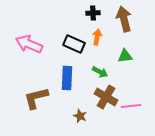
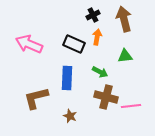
black cross: moved 2 px down; rotated 24 degrees counterclockwise
brown cross: rotated 15 degrees counterclockwise
brown star: moved 10 px left
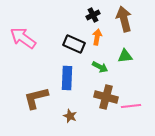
pink arrow: moved 6 px left, 6 px up; rotated 12 degrees clockwise
green arrow: moved 5 px up
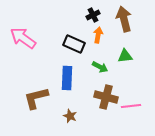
orange arrow: moved 1 px right, 2 px up
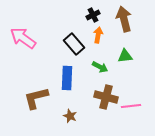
black rectangle: rotated 25 degrees clockwise
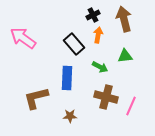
pink line: rotated 60 degrees counterclockwise
brown star: rotated 24 degrees counterclockwise
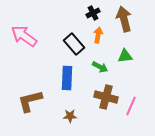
black cross: moved 2 px up
pink arrow: moved 1 px right, 2 px up
brown L-shape: moved 6 px left, 3 px down
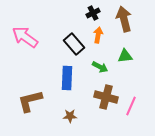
pink arrow: moved 1 px right, 1 px down
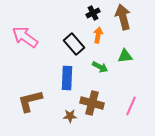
brown arrow: moved 1 px left, 2 px up
brown cross: moved 14 px left, 6 px down
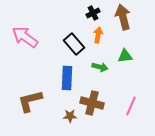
green arrow: rotated 14 degrees counterclockwise
